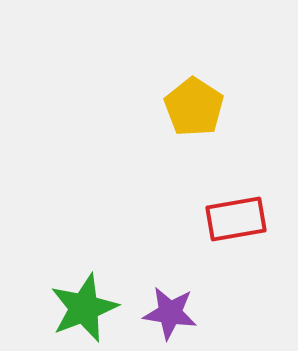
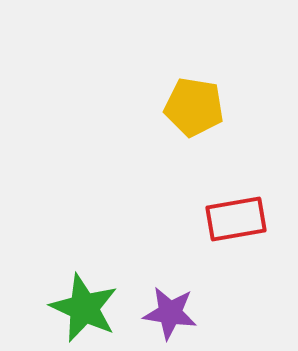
yellow pentagon: rotated 24 degrees counterclockwise
green star: rotated 26 degrees counterclockwise
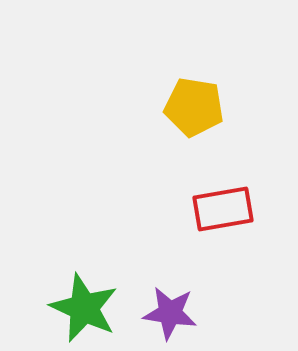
red rectangle: moved 13 px left, 10 px up
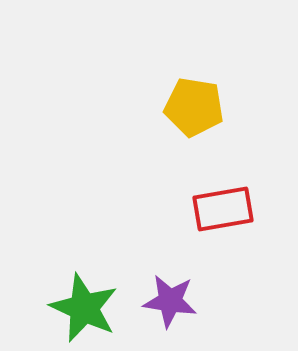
purple star: moved 12 px up
